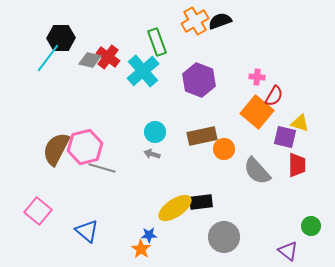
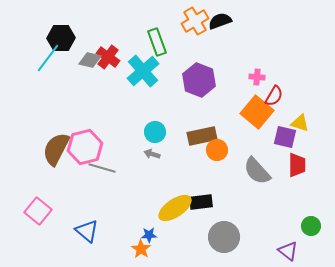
orange circle: moved 7 px left, 1 px down
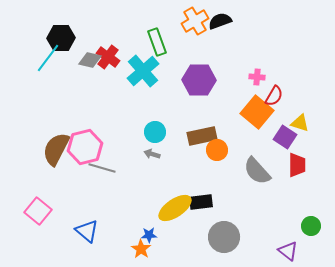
purple hexagon: rotated 20 degrees counterclockwise
purple square: rotated 20 degrees clockwise
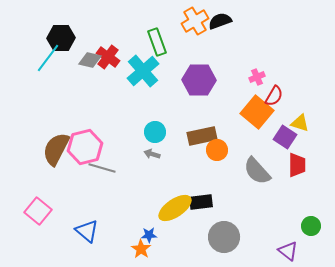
pink cross: rotated 28 degrees counterclockwise
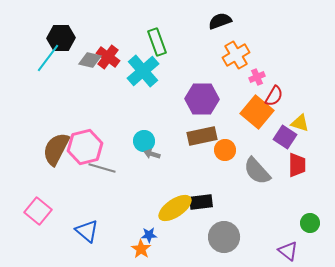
orange cross: moved 41 px right, 34 px down
purple hexagon: moved 3 px right, 19 px down
cyan circle: moved 11 px left, 9 px down
orange circle: moved 8 px right
green circle: moved 1 px left, 3 px up
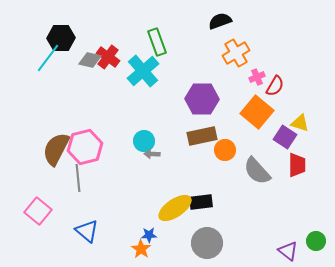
orange cross: moved 2 px up
red semicircle: moved 1 px right, 10 px up
gray arrow: rotated 14 degrees counterclockwise
gray line: moved 24 px left, 10 px down; rotated 68 degrees clockwise
green circle: moved 6 px right, 18 px down
gray circle: moved 17 px left, 6 px down
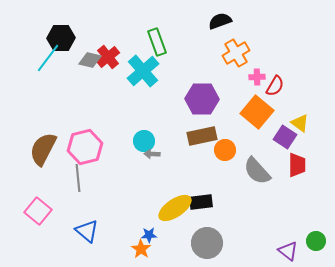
red cross: rotated 15 degrees clockwise
pink cross: rotated 21 degrees clockwise
yellow triangle: rotated 18 degrees clockwise
brown semicircle: moved 13 px left
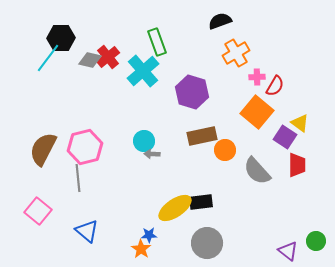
purple hexagon: moved 10 px left, 7 px up; rotated 16 degrees clockwise
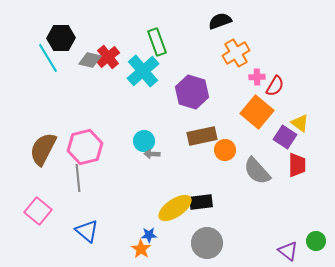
cyan line: rotated 68 degrees counterclockwise
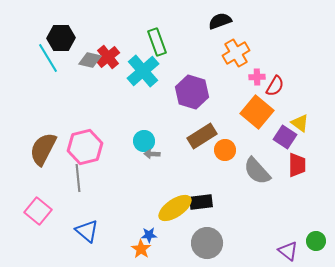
brown rectangle: rotated 20 degrees counterclockwise
